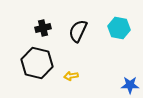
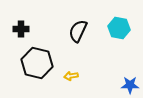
black cross: moved 22 px left, 1 px down; rotated 14 degrees clockwise
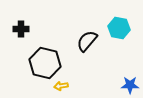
black semicircle: moved 9 px right, 10 px down; rotated 15 degrees clockwise
black hexagon: moved 8 px right
yellow arrow: moved 10 px left, 10 px down
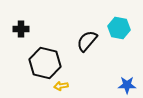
blue star: moved 3 px left
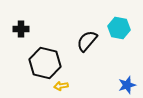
blue star: rotated 18 degrees counterclockwise
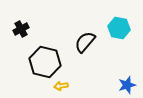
black cross: rotated 28 degrees counterclockwise
black semicircle: moved 2 px left, 1 px down
black hexagon: moved 1 px up
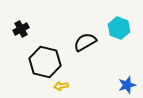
cyan hexagon: rotated 10 degrees clockwise
black semicircle: rotated 20 degrees clockwise
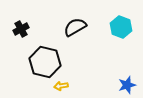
cyan hexagon: moved 2 px right, 1 px up
black semicircle: moved 10 px left, 15 px up
